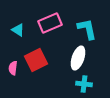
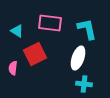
pink rectangle: rotated 30 degrees clockwise
cyan triangle: moved 1 px left, 1 px down
red square: moved 1 px left, 6 px up
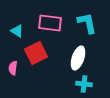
cyan L-shape: moved 6 px up
red square: moved 1 px right, 1 px up
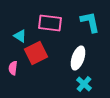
cyan L-shape: moved 3 px right, 1 px up
cyan triangle: moved 3 px right, 5 px down
cyan cross: rotated 35 degrees clockwise
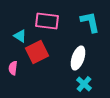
pink rectangle: moved 3 px left, 2 px up
red square: moved 1 px right, 1 px up
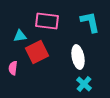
cyan triangle: rotated 40 degrees counterclockwise
white ellipse: moved 1 px up; rotated 30 degrees counterclockwise
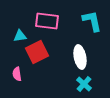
cyan L-shape: moved 2 px right, 1 px up
white ellipse: moved 2 px right
pink semicircle: moved 4 px right, 6 px down; rotated 16 degrees counterclockwise
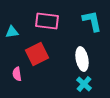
cyan triangle: moved 8 px left, 4 px up
red square: moved 2 px down
white ellipse: moved 2 px right, 2 px down
